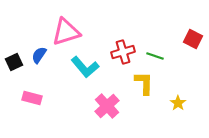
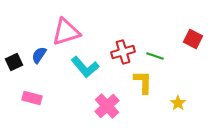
yellow L-shape: moved 1 px left, 1 px up
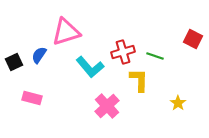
cyan L-shape: moved 5 px right
yellow L-shape: moved 4 px left, 2 px up
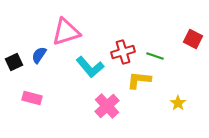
yellow L-shape: rotated 85 degrees counterclockwise
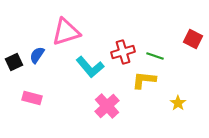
blue semicircle: moved 2 px left
yellow L-shape: moved 5 px right
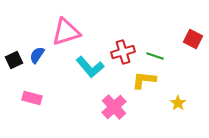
black square: moved 2 px up
pink cross: moved 7 px right, 1 px down
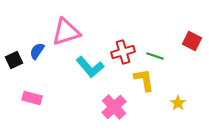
red square: moved 1 px left, 2 px down
blue semicircle: moved 4 px up
yellow L-shape: rotated 75 degrees clockwise
